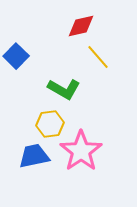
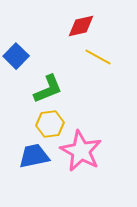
yellow line: rotated 20 degrees counterclockwise
green L-shape: moved 16 px left; rotated 52 degrees counterclockwise
pink star: rotated 9 degrees counterclockwise
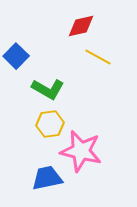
green L-shape: rotated 52 degrees clockwise
pink star: rotated 15 degrees counterclockwise
blue trapezoid: moved 13 px right, 22 px down
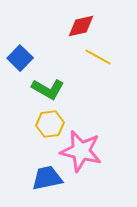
blue square: moved 4 px right, 2 px down
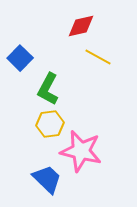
green L-shape: rotated 88 degrees clockwise
blue trapezoid: moved 1 px down; rotated 56 degrees clockwise
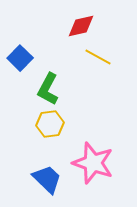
pink star: moved 12 px right, 12 px down; rotated 6 degrees clockwise
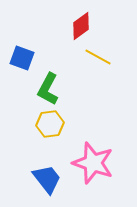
red diamond: rotated 24 degrees counterclockwise
blue square: moved 2 px right; rotated 25 degrees counterclockwise
blue trapezoid: rotated 8 degrees clockwise
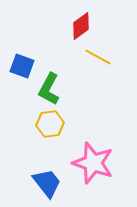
blue square: moved 8 px down
green L-shape: moved 1 px right
blue trapezoid: moved 4 px down
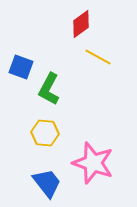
red diamond: moved 2 px up
blue square: moved 1 px left, 1 px down
yellow hexagon: moved 5 px left, 9 px down; rotated 12 degrees clockwise
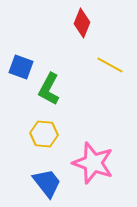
red diamond: moved 1 px right, 1 px up; rotated 32 degrees counterclockwise
yellow line: moved 12 px right, 8 px down
yellow hexagon: moved 1 px left, 1 px down
